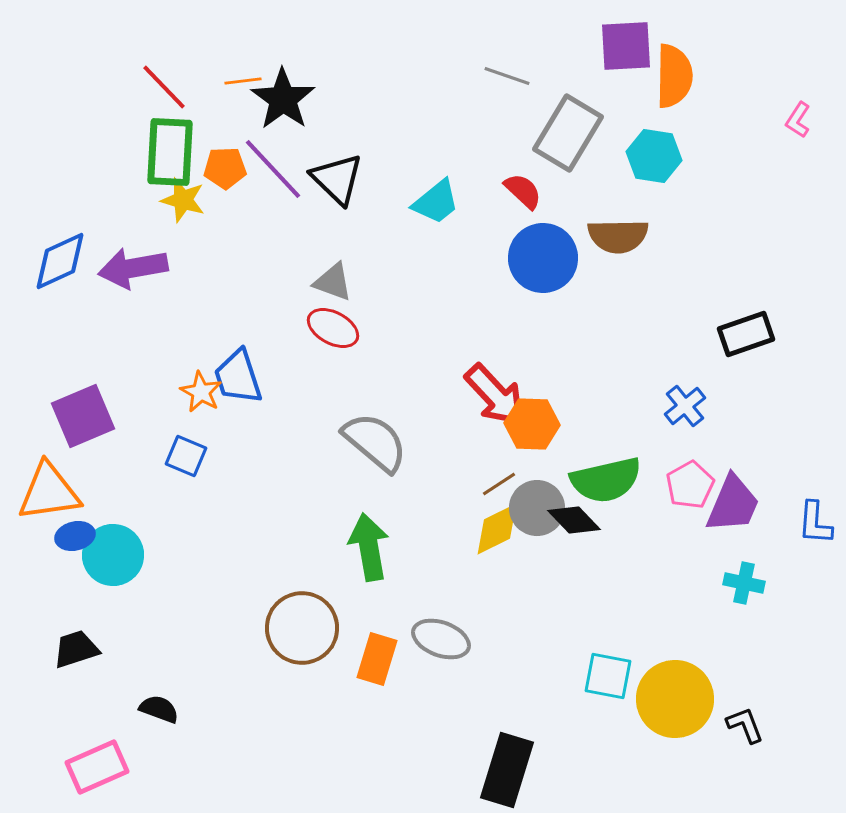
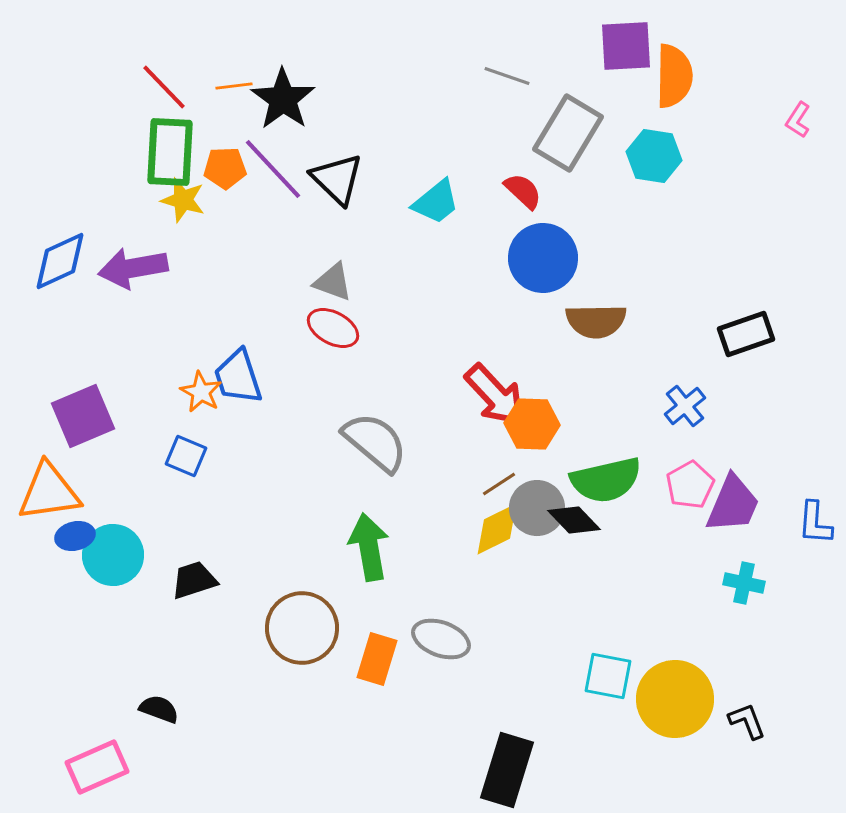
orange line at (243, 81): moved 9 px left, 5 px down
brown semicircle at (618, 236): moved 22 px left, 85 px down
black trapezoid at (76, 649): moved 118 px right, 69 px up
black L-shape at (745, 725): moved 2 px right, 4 px up
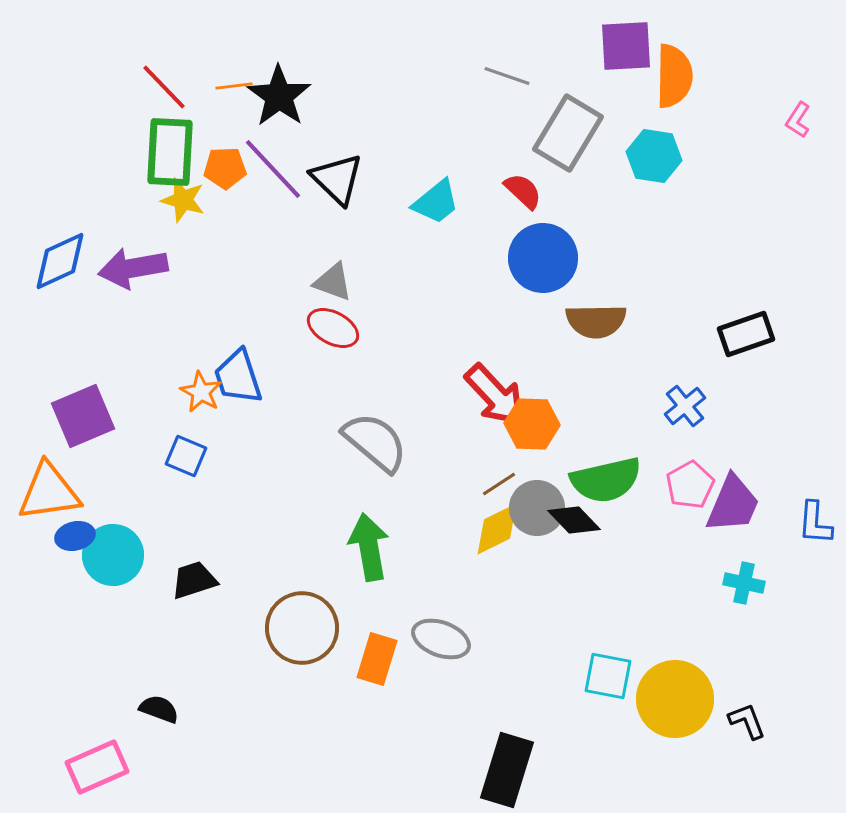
black star at (283, 99): moved 4 px left, 3 px up
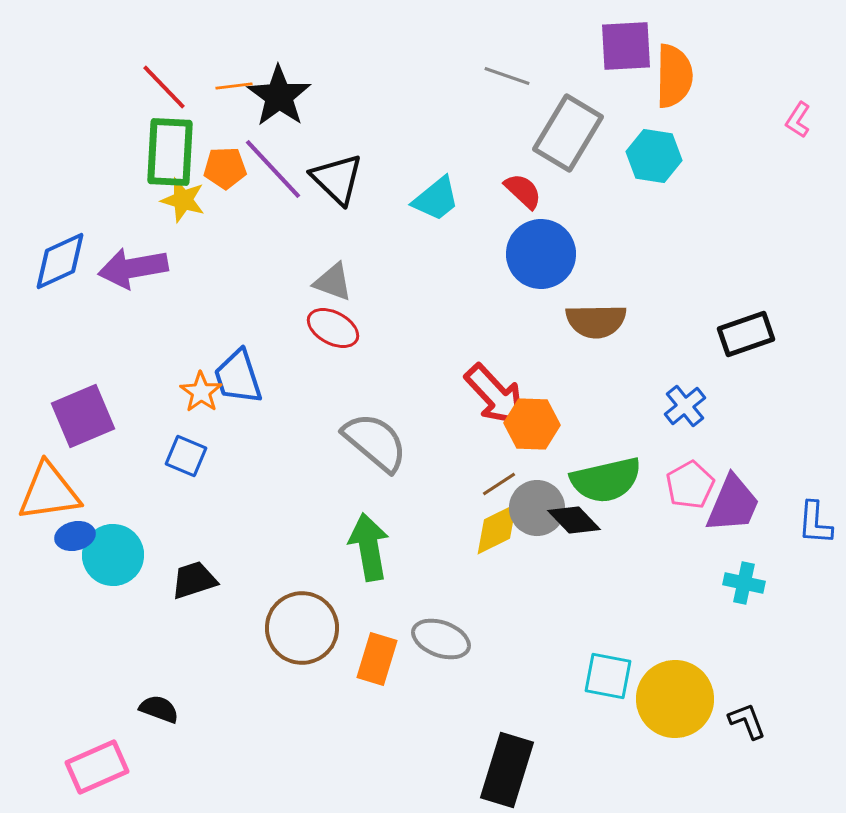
cyan trapezoid at (436, 202): moved 3 px up
blue circle at (543, 258): moved 2 px left, 4 px up
orange star at (201, 392): rotated 6 degrees clockwise
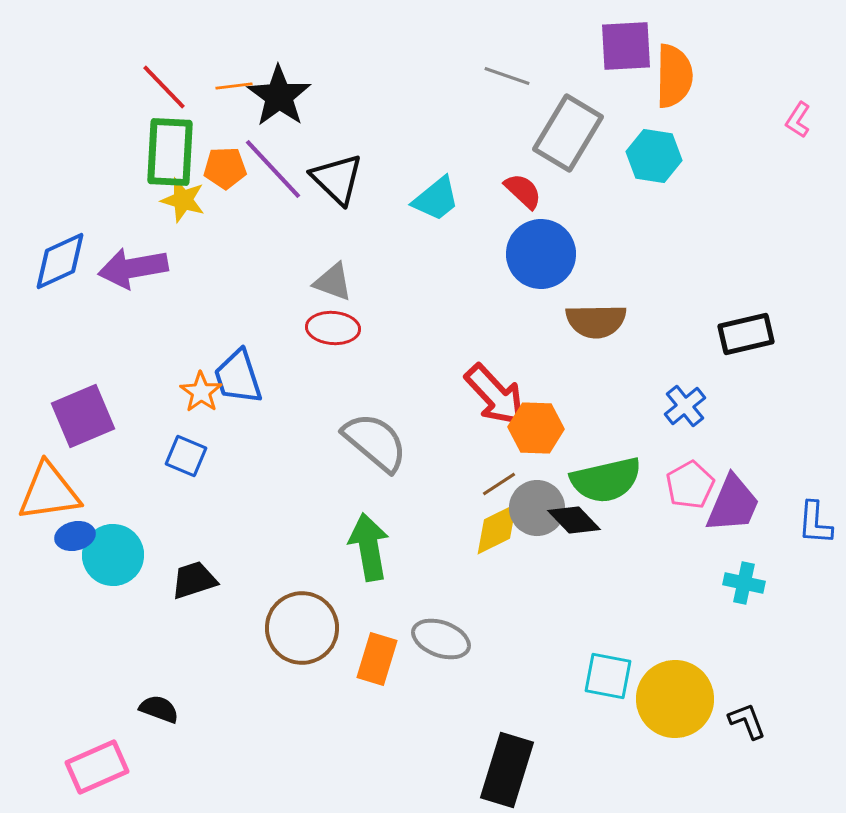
red ellipse at (333, 328): rotated 24 degrees counterclockwise
black rectangle at (746, 334): rotated 6 degrees clockwise
orange hexagon at (532, 424): moved 4 px right, 4 px down
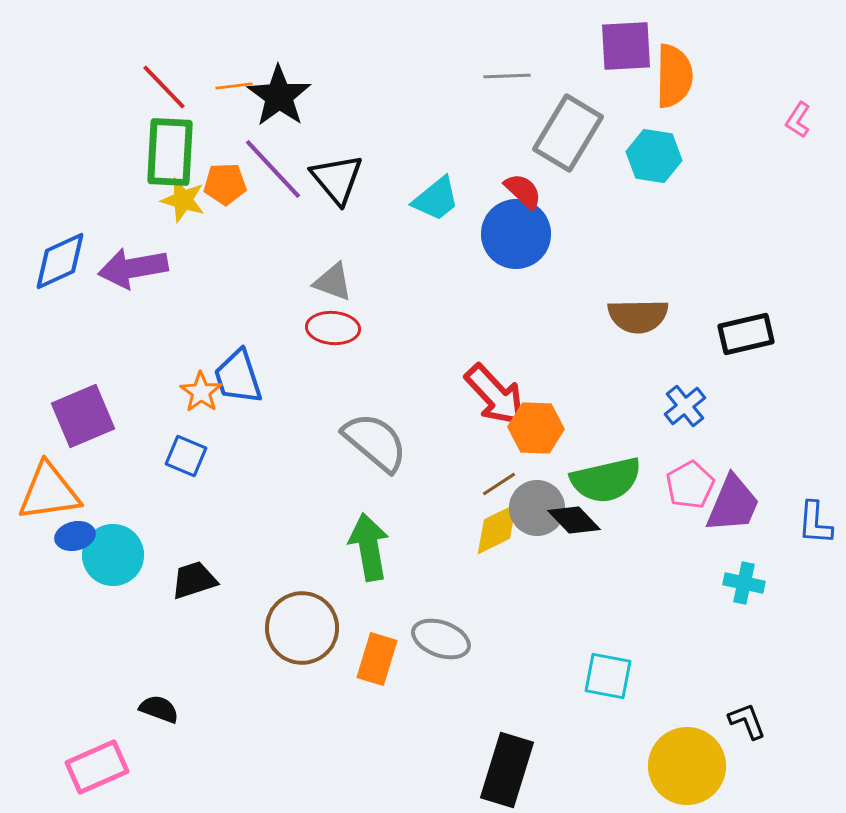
gray line at (507, 76): rotated 21 degrees counterclockwise
orange pentagon at (225, 168): moved 16 px down
black triangle at (337, 179): rotated 6 degrees clockwise
blue circle at (541, 254): moved 25 px left, 20 px up
brown semicircle at (596, 321): moved 42 px right, 5 px up
yellow circle at (675, 699): moved 12 px right, 67 px down
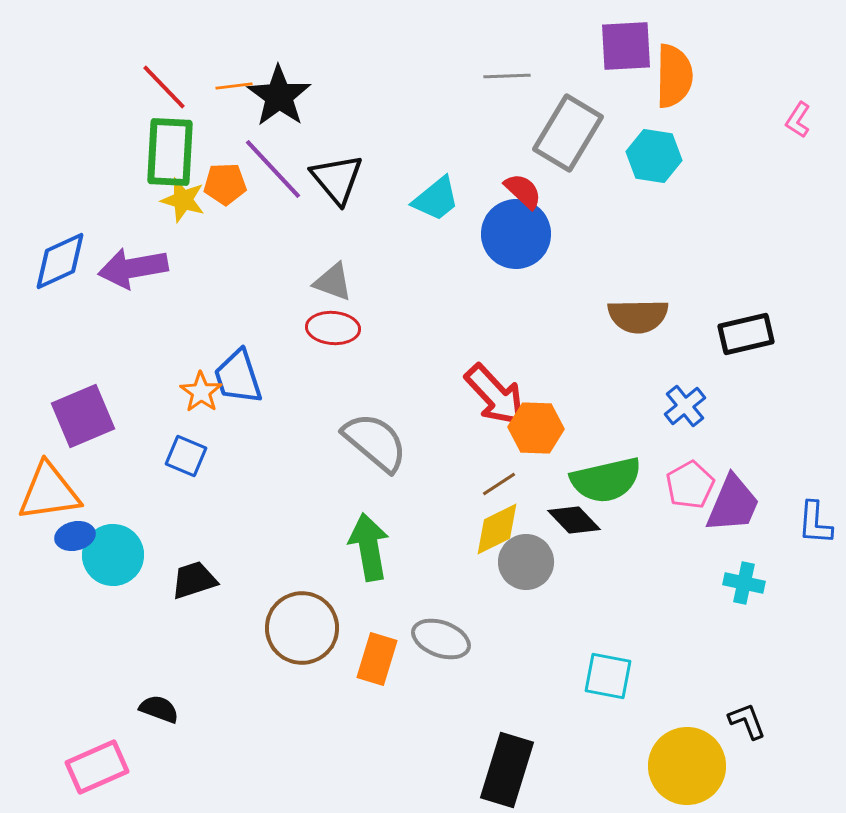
gray circle at (537, 508): moved 11 px left, 54 px down
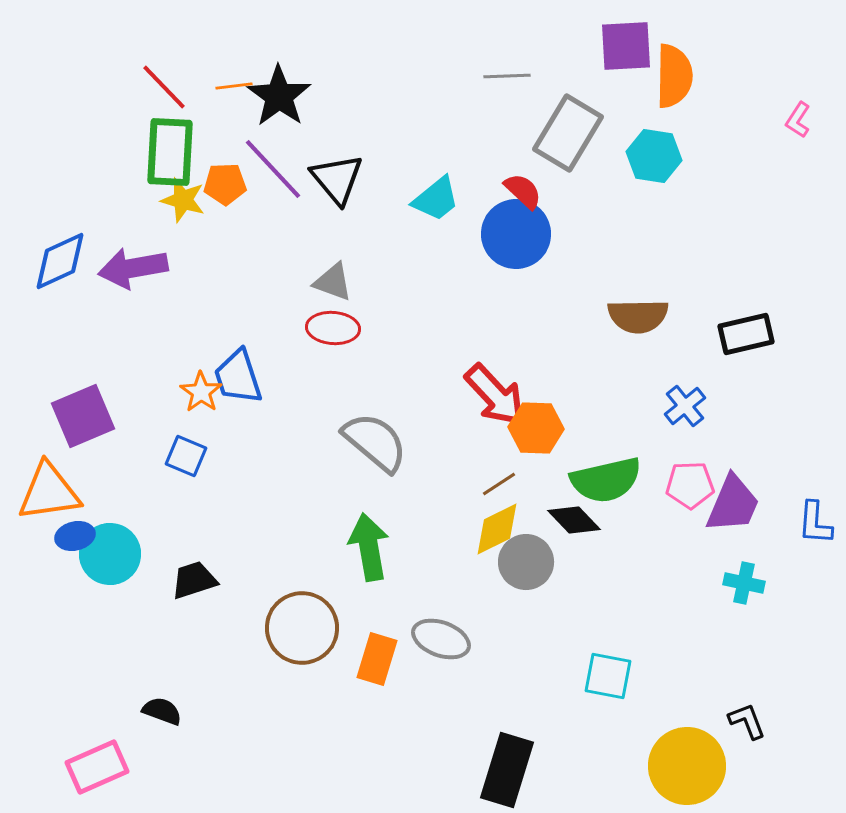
pink pentagon at (690, 485): rotated 27 degrees clockwise
cyan circle at (113, 555): moved 3 px left, 1 px up
black semicircle at (159, 709): moved 3 px right, 2 px down
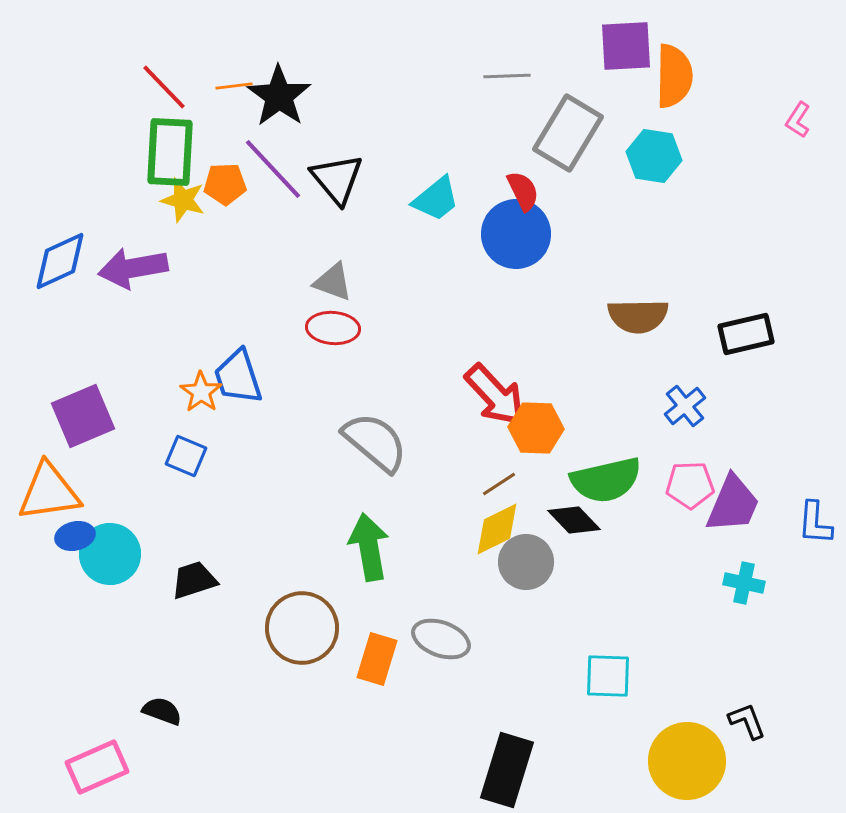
red semicircle at (523, 191): rotated 21 degrees clockwise
cyan square at (608, 676): rotated 9 degrees counterclockwise
yellow circle at (687, 766): moved 5 px up
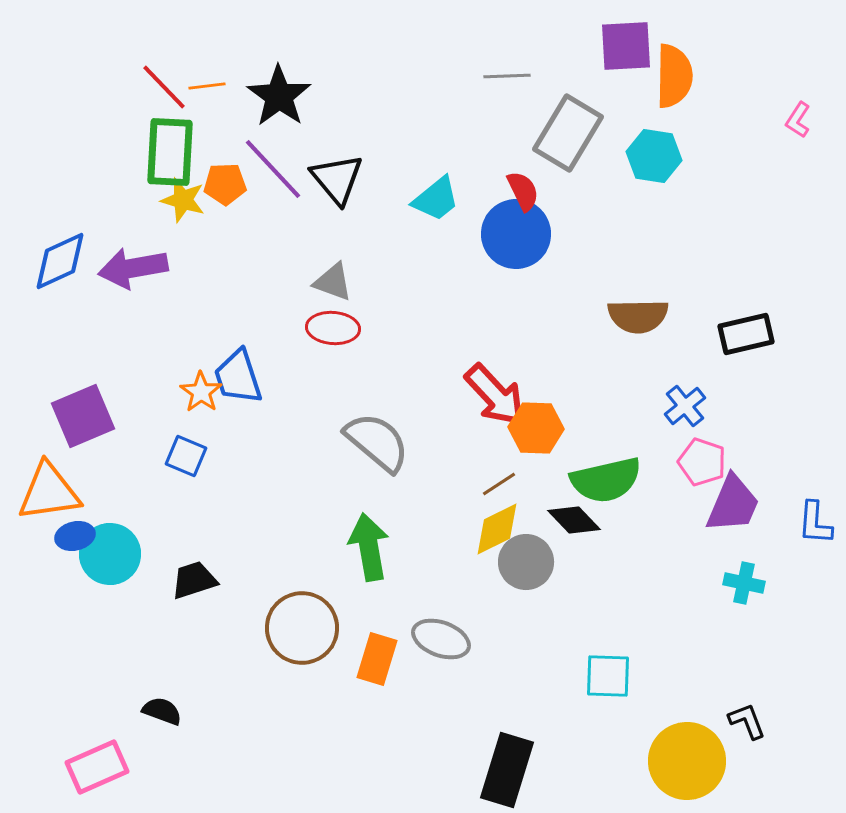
orange line at (234, 86): moved 27 px left
gray semicircle at (375, 442): moved 2 px right
pink pentagon at (690, 485): moved 12 px right, 23 px up; rotated 21 degrees clockwise
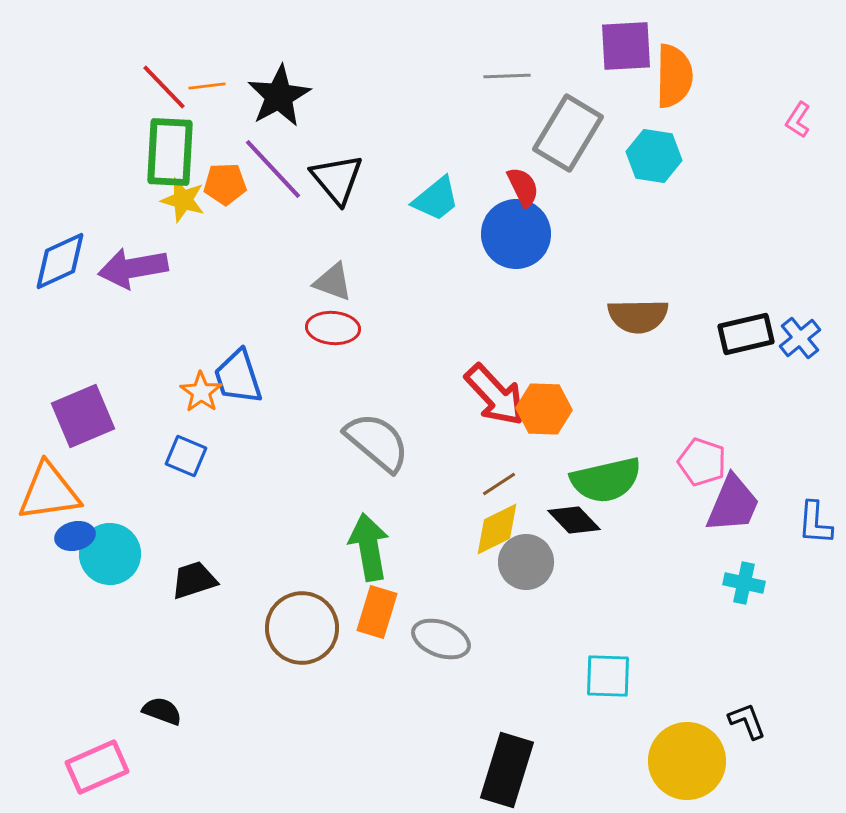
black star at (279, 96): rotated 8 degrees clockwise
red semicircle at (523, 191): moved 4 px up
blue cross at (685, 406): moved 115 px right, 68 px up
orange hexagon at (536, 428): moved 8 px right, 19 px up
orange rectangle at (377, 659): moved 47 px up
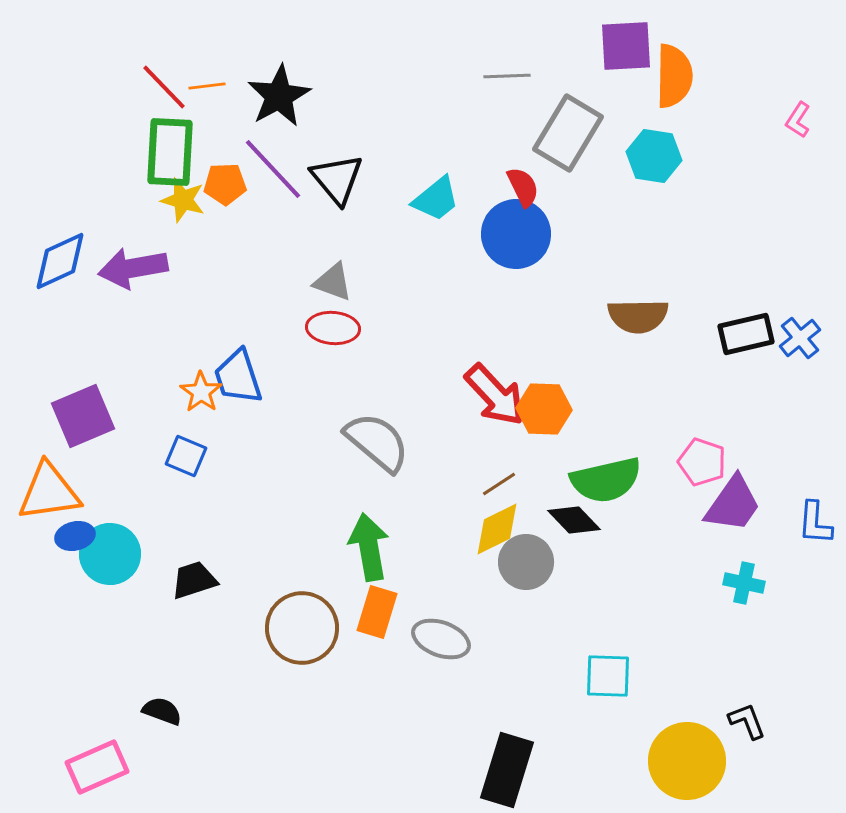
purple trapezoid at (733, 504): rotated 12 degrees clockwise
